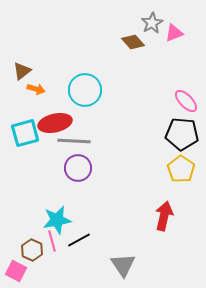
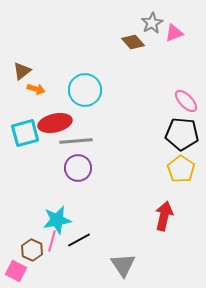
gray line: moved 2 px right; rotated 8 degrees counterclockwise
pink line: rotated 30 degrees clockwise
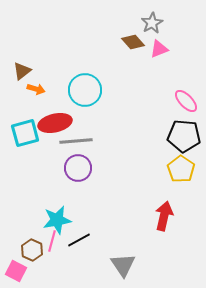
pink triangle: moved 15 px left, 16 px down
black pentagon: moved 2 px right, 2 px down
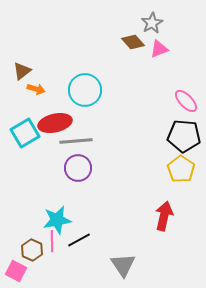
cyan square: rotated 16 degrees counterclockwise
pink line: rotated 15 degrees counterclockwise
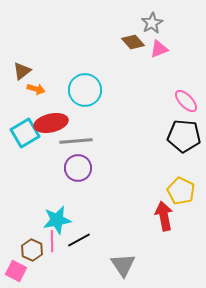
red ellipse: moved 4 px left
yellow pentagon: moved 22 px down; rotated 8 degrees counterclockwise
red arrow: rotated 24 degrees counterclockwise
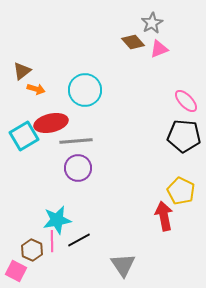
cyan square: moved 1 px left, 3 px down
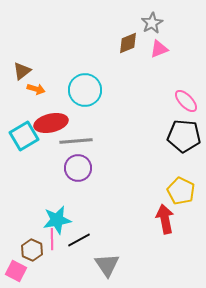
brown diamond: moved 5 px left, 1 px down; rotated 70 degrees counterclockwise
red arrow: moved 1 px right, 3 px down
pink line: moved 2 px up
gray triangle: moved 16 px left
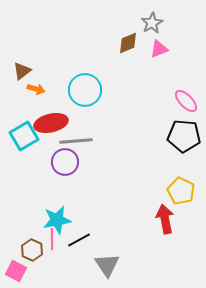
purple circle: moved 13 px left, 6 px up
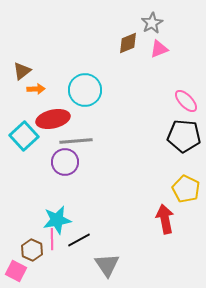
orange arrow: rotated 18 degrees counterclockwise
red ellipse: moved 2 px right, 4 px up
cyan square: rotated 12 degrees counterclockwise
yellow pentagon: moved 5 px right, 2 px up
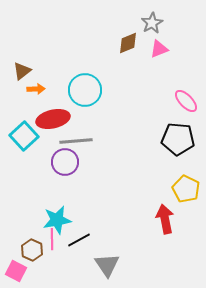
black pentagon: moved 6 px left, 3 px down
